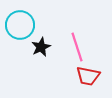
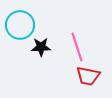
black star: rotated 24 degrees clockwise
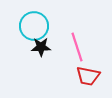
cyan circle: moved 14 px right, 1 px down
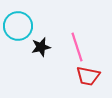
cyan circle: moved 16 px left
black star: rotated 12 degrees counterclockwise
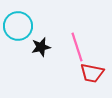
red trapezoid: moved 4 px right, 3 px up
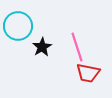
black star: moved 1 px right; rotated 18 degrees counterclockwise
red trapezoid: moved 4 px left
